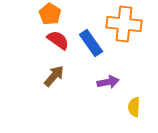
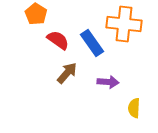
orange pentagon: moved 14 px left
blue rectangle: moved 1 px right
brown arrow: moved 13 px right, 3 px up
purple arrow: rotated 15 degrees clockwise
yellow semicircle: moved 1 px down
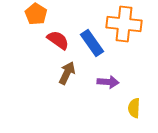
brown arrow: rotated 15 degrees counterclockwise
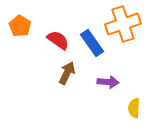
orange pentagon: moved 16 px left, 12 px down
orange cross: moved 1 px left; rotated 24 degrees counterclockwise
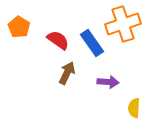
orange pentagon: moved 1 px left, 1 px down
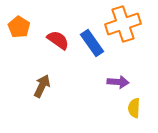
brown arrow: moved 25 px left, 13 px down
purple arrow: moved 10 px right
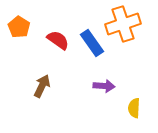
purple arrow: moved 14 px left, 4 px down
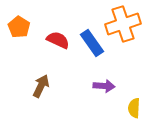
red semicircle: rotated 10 degrees counterclockwise
brown arrow: moved 1 px left
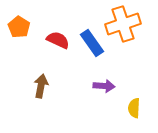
brown arrow: rotated 15 degrees counterclockwise
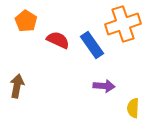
orange pentagon: moved 7 px right, 6 px up
blue rectangle: moved 2 px down
brown arrow: moved 24 px left
yellow semicircle: moved 1 px left
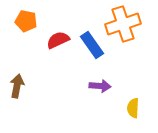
orange pentagon: rotated 20 degrees counterclockwise
red semicircle: rotated 50 degrees counterclockwise
purple arrow: moved 4 px left
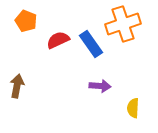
orange pentagon: rotated 10 degrees clockwise
blue rectangle: moved 1 px left, 1 px up
